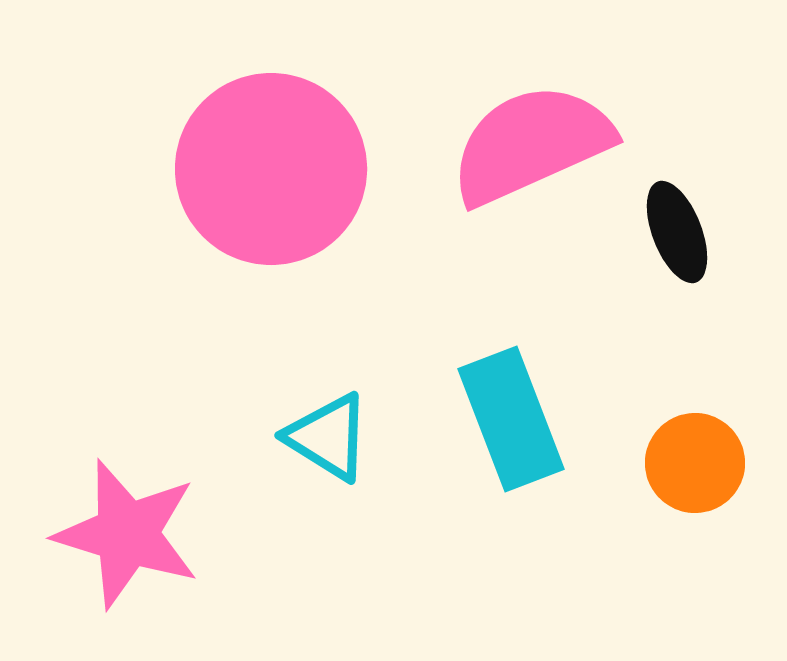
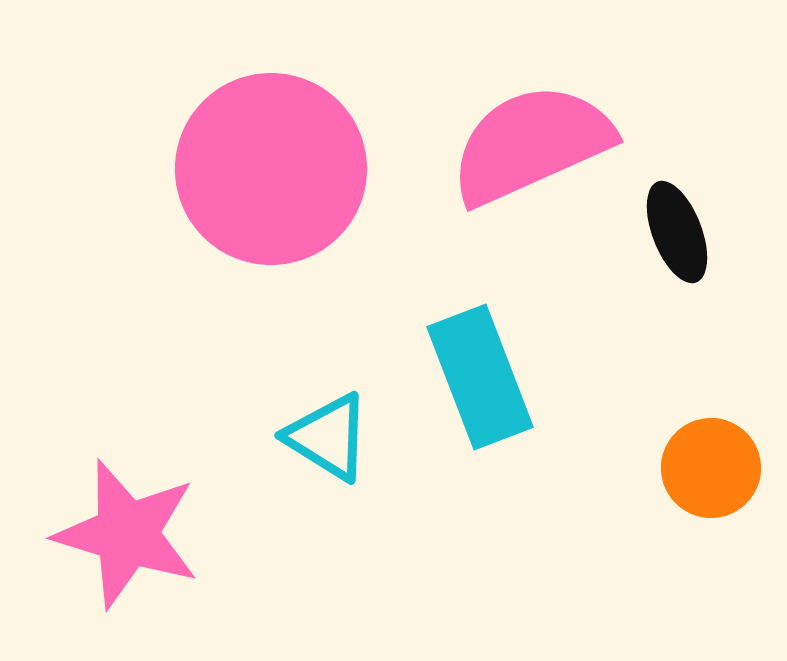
cyan rectangle: moved 31 px left, 42 px up
orange circle: moved 16 px right, 5 px down
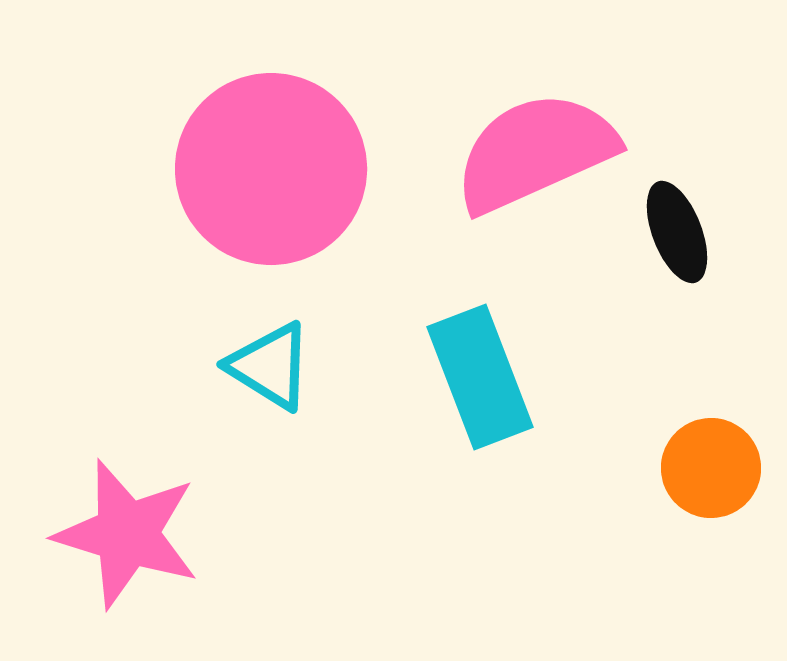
pink semicircle: moved 4 px right, 8 px down
cyan triangle: moved 58 px left, 71 px up
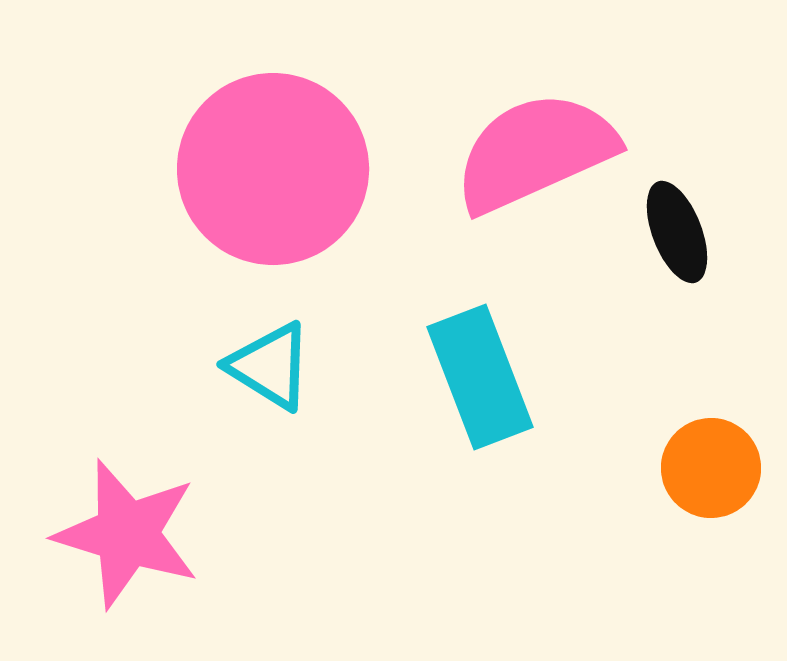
pink circle: moved 2 px right
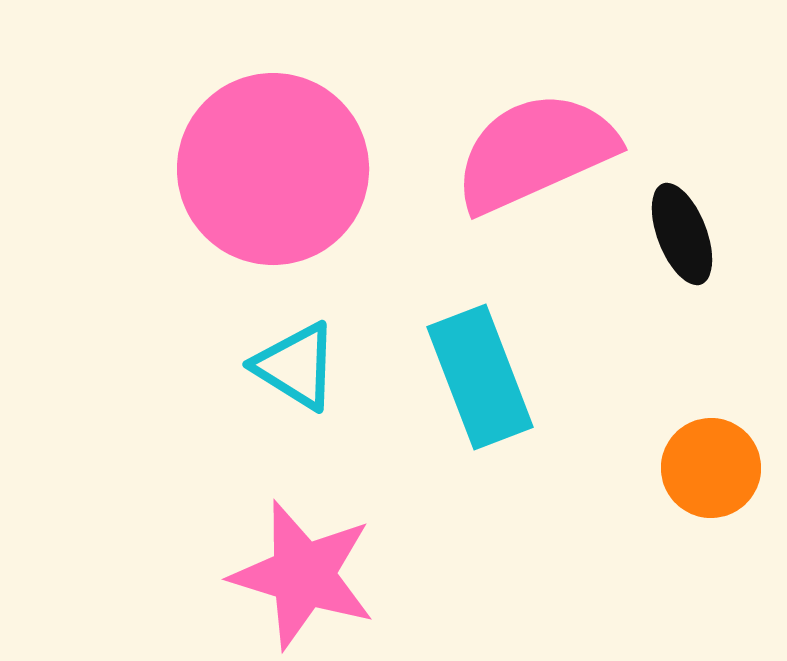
black ellipse: moved 5 px right, 2 px down
cyan triangle: moved 26 px right
pink star: moved 176 px right, 41 px down
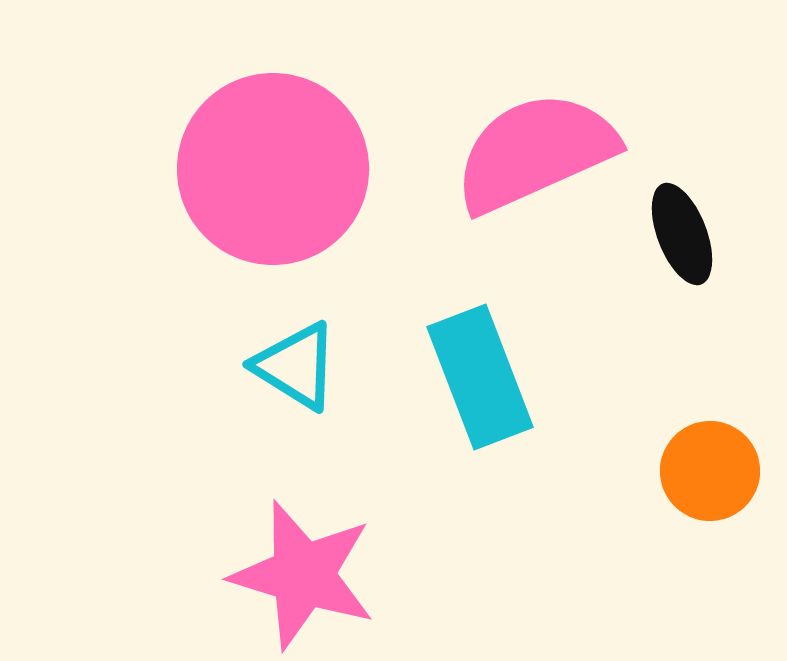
orange circle: moved 1 px left, 3 px down
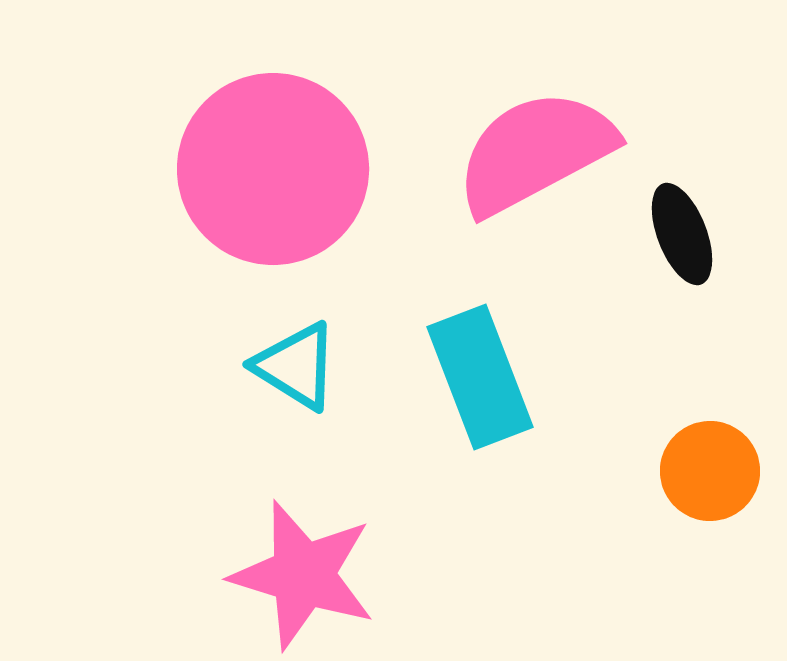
pink semicircle: rotated 4 degrees counterclockwise
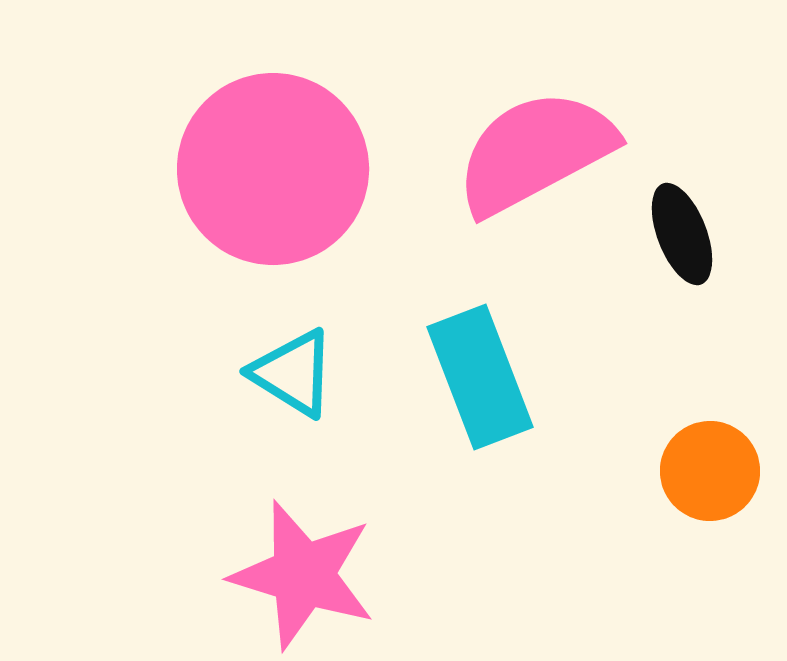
cyan triangle: moved 3 px left, 7 px down
